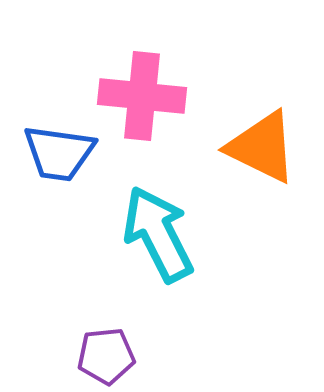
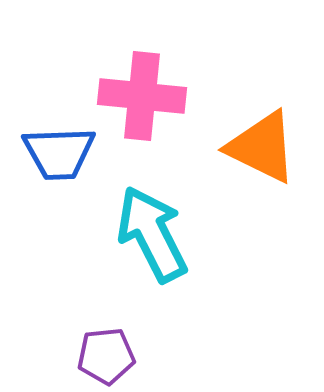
blue trapezoid: rotated 10 degrees counterclockwise
cyan arrow: moved 6 px left
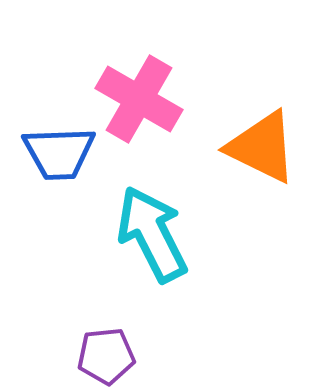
pink cross: moved 3 px left, 3 px down; rotated 24 degrees clockwise
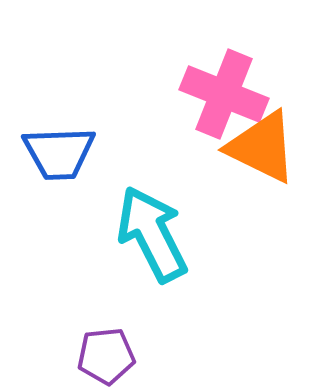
pink cross: moved 85 px right, 5 px up; rotated 8 degrees counterclockwise
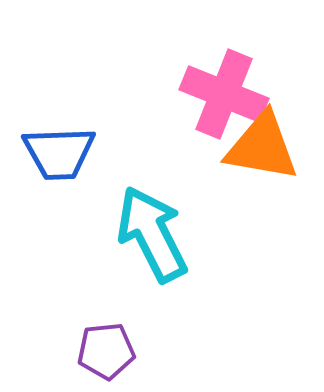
orange triangle: rotated 16 degrees counterclockwise
purple pentagon: moved 5 px up
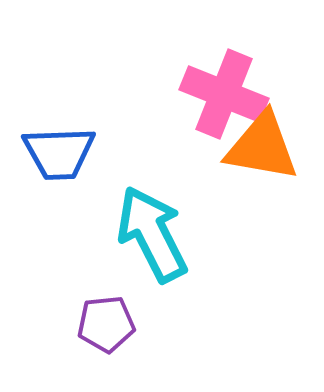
purple pentagon: moved 27 px up
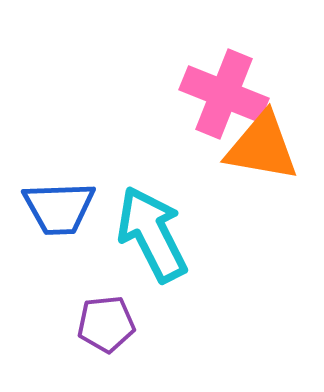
blue trapezoid: moved 55 px down
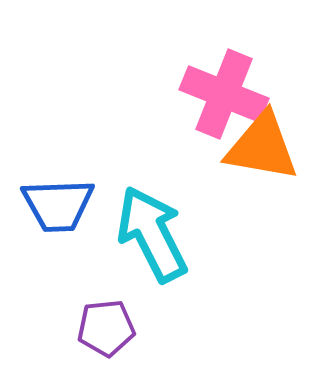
blue trapezoid: moved 1 px left, 3 px up
purple pentagon: moved 4 px down
